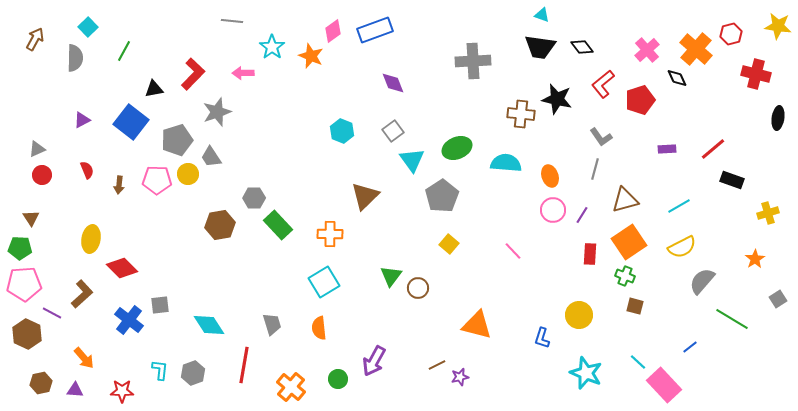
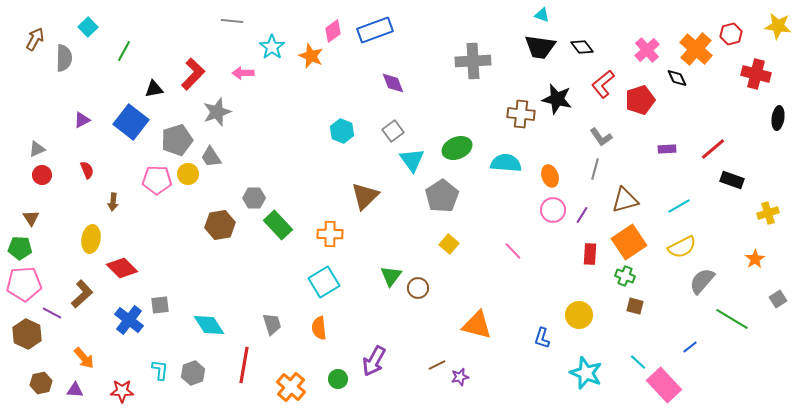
gray semicircle at (75, 58): moved 11 px left
brown arrow at (119, 185): moved 6 px left, 17 px down
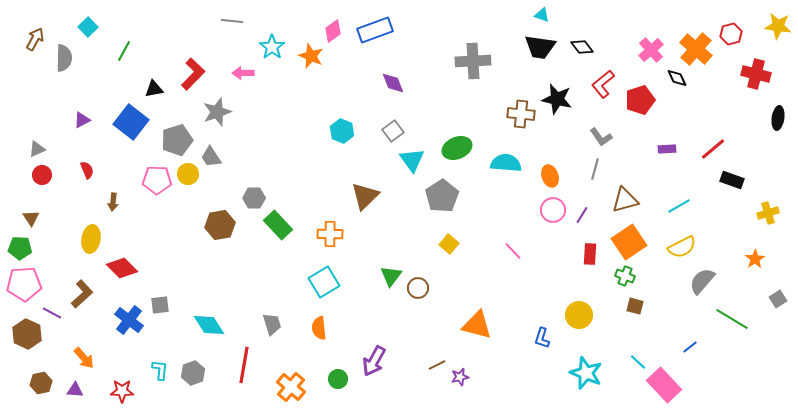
pink cross at (647, 50): moved 4 px right
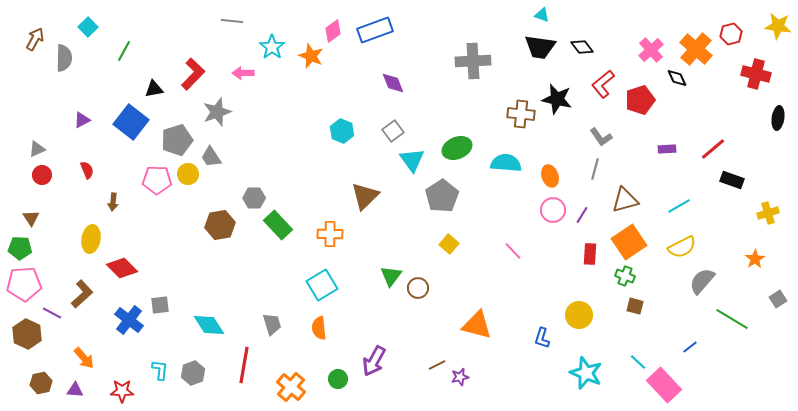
cyan square at (324, 282): moved 2 px left, 3 px down
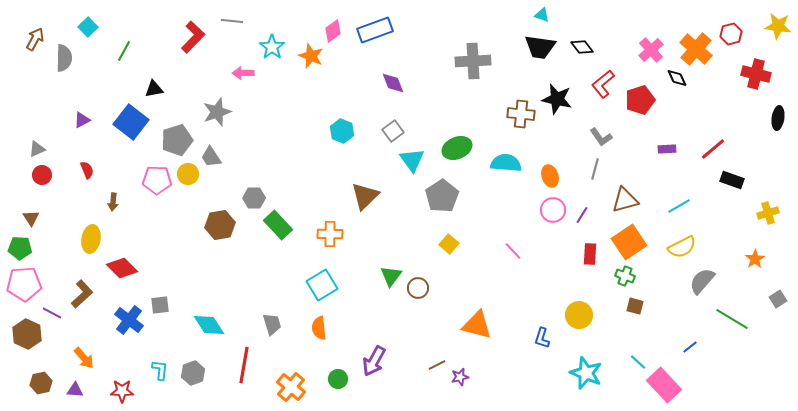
red L-shape at (193, 74): moved 37 px up
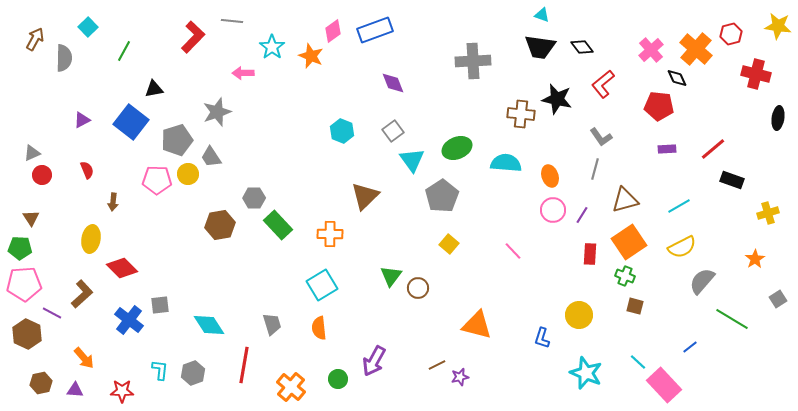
red pentagon at (640, 100): moved 19 px right, 6 px down; rotated 24 degrees clockwise
gray triangle at (37, 149): moved 5 px left, 4 px down
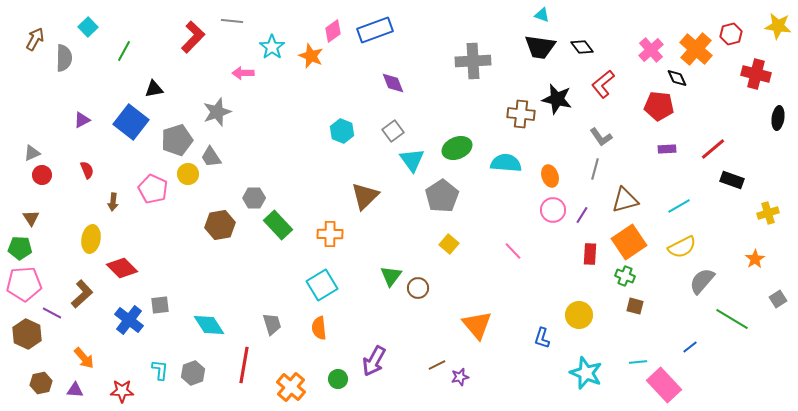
pink pentagon at (157, 180): moved 4 px left, 9 px down; rotated 24 degrees clockwise
orange triangle at (477, 325): rotated 36 degrees clockwise
cyan line at (638, 362): rotated 48 degrees counterclockwise
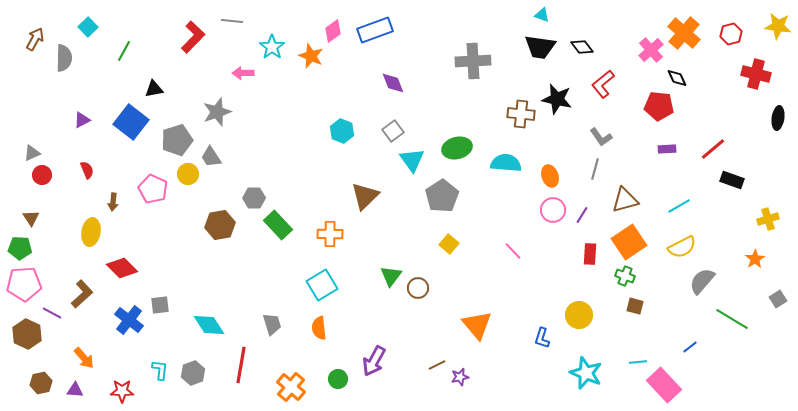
orange cross at (696, 49): moved 12 px left, 16 px up
green ellipse at (457, 148): rotated 8 degrees clockwise
yellow cross at (768, 213): moved 6 px down
yellow ellipse at (91, 239): moved 7 px up
red line at (244, 365): moved 3 px left
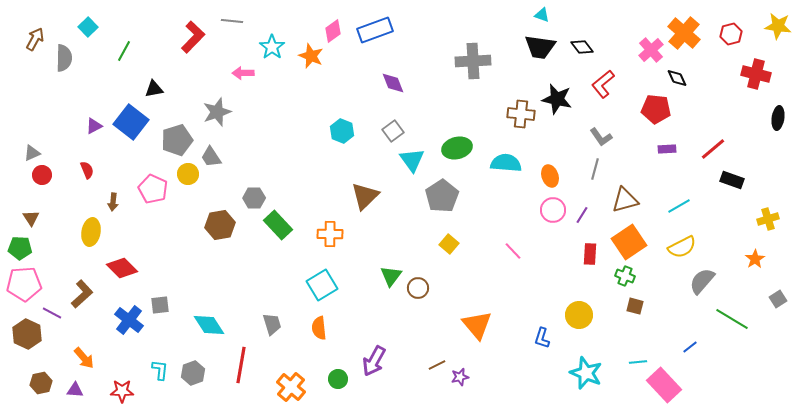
red pentagon at (659, 106): moved 3 px left, 3 px down
purple triangle at (82, 120): moved 12 px right, 6 px down
